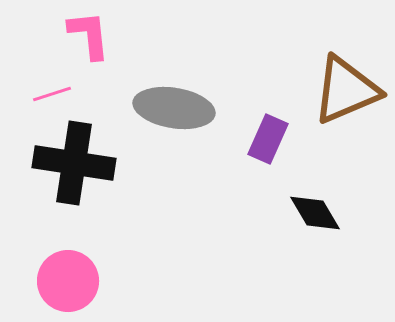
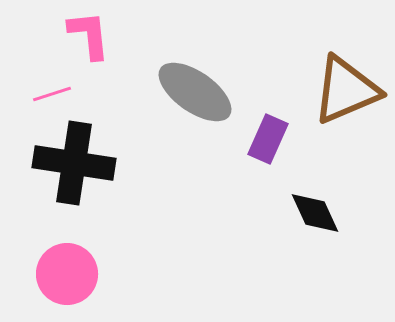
gray ellipse: moved 21 px right, 16 px up; rotated 26 degrees clockwise
black diamond: rotated 6 degrees clockwise
pink circle: moved 1 px left, 7 px up
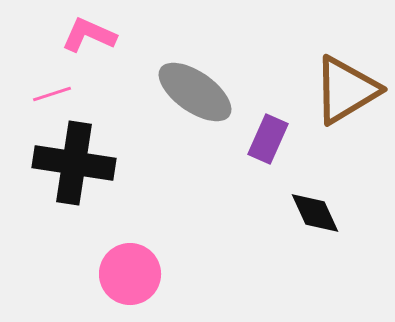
pink L-shape: rotated 60 degrees counterclockwise
brown triangle: rotated 8 degrees counterclockwise
pink circle: moved 63 px right
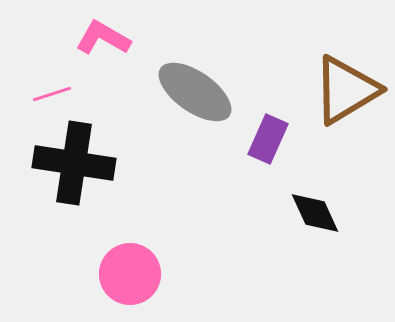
pink L-shape: moved 14 px right, 3 px down; rotated 6 degrees clockwise
